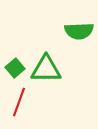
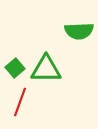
red line: moved 1 px right
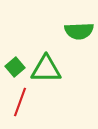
green square: moved 1 px up
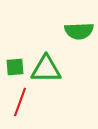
green square: rotated 36 degrees clockwise
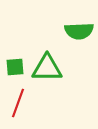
green triangle: moved 1 px right, 1 px up
red line: moved 2 px left, 1 px down
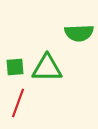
green semicircle: moved 2 px down
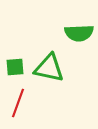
green triangle: moved 2 px right; rotated 12 degrees clockwise
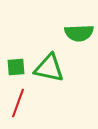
green square: moved 1 px right
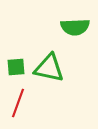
green semicircle: moved 4 px left, 6 px up
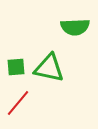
red line: rotated 20 degrees clockwise
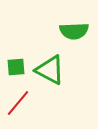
green semicircle: moved 1 px left, 4 px down
green triangle: moved 1 px right, 2 px down; rotated 16 degrees clockwise
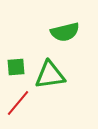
green semicircle: moved 9 px left, 1 px down; rotated 12 degrees counterclockwise
green triangle: moved 5 px down; rotated 36 degrees counterclockwise
